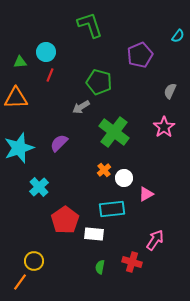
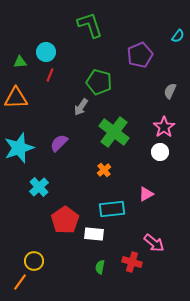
gray arrow: rotated 24 degrees counterclockwise
white circle: moved 36 px right, 26 px up
pink arrow: moved 1 px left, 3 px down; rotated 95 degrees clockwise
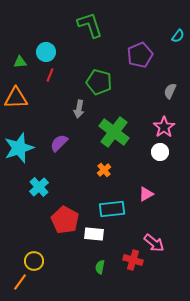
gray arrow: moved 2 px left, 2 px down; rotated 24 degrees counterclockwise
red pentagon: rotated 8 degrees counterclockwise
red cross: moved 1 px right, 2 px up
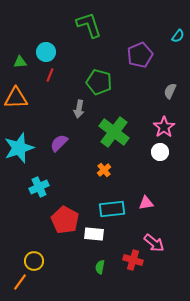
green L-shape: moved 1 px left
cyan cross: rotated 18 degrees clockwise
pink triangle: moved 9 px down; rotated 21 degrees clockwise
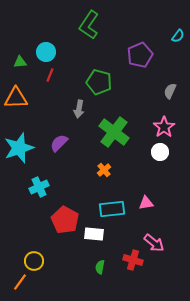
green L-shape: rotated 128 degrees counterclockwise
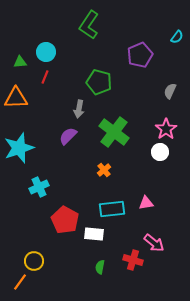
cyan semicircle: moved 1 px left, 1 px down
red line: moved 5 px left, 2 px down
pink star: moved 2 px right, 2 px down
purple semicircle: moved 9 px right, 7 px up
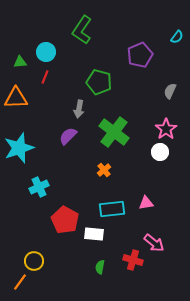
green L-shape: moved 7 px left, 5 px down
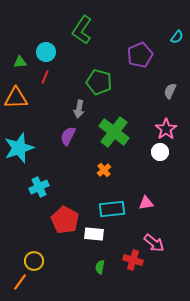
purple semicircle: rotated 18 degrees counterclockwise
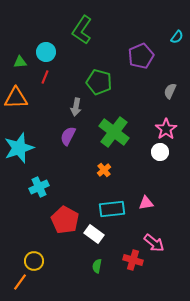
purple pentagon: moved 1 px right, 1 px down
gray arrow: moved 3 px left, 2 px up
white rectangle: rotated 30 degrees clockwise
green semicircle: moved 3 px left, 1 px up
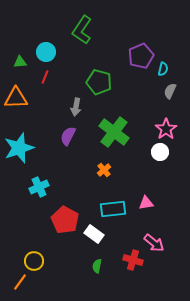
cyan semicircle: moved 14 px left, 32 px down; rotated 24 degrees counterclockwise
cyan rectangle: moved 1 px right
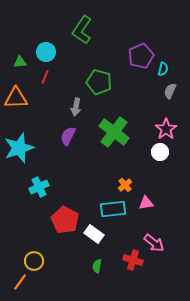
orange cross: moved 21 px right, 15 px down
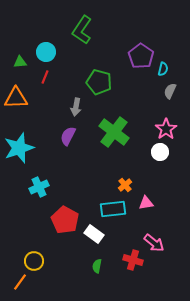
purple pentagon: rotated 15 degrees counterclockwise
